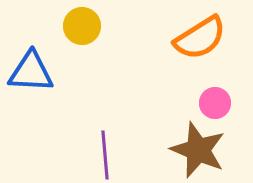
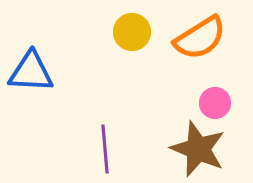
yellow circle: moved 50 px right, 6 px down
brown star: moved 1 px up
purple line: moved 6 px up
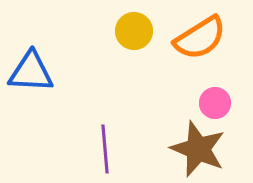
yellow circle: moved 2 px right, 1 px up
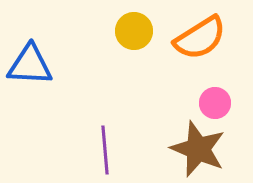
blue triangle: moved 1 px left, 7 px up
purple line: moved 1 px down
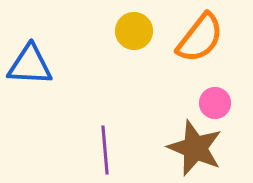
orange semicircle: rotated 20 degrees counterclockwise
brown star: moved 3 px left, 1 px up
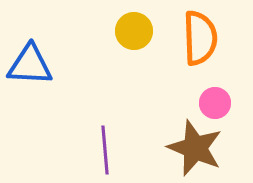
orange semicircle: rotated 40 degrees counterclockwise
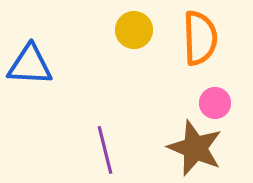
yellow circle: moved 1 px up
purple line: rotated 9 degrees counterclockwise
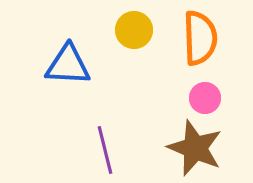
blue triangle: moved 38 px right
pink circle: moved 10 px left, 5 px up
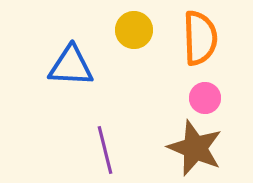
blue triangle: moved 3 px right, 1 px down
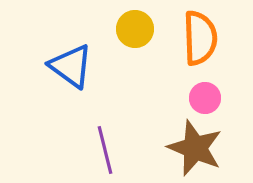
yellow circle: moved 1 px right, 1 px up
blue triangle: rotated 33 degrees clockwise
